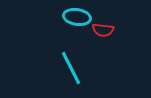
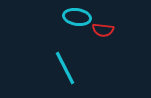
cyan line: moved 6 px left
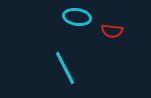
red semicircle: moved 9 px right, 1 px down
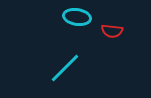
cyan line: rotated 72 degrees clockwise
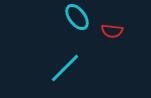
cyan ellipse: rotated 44 degrees clockwise
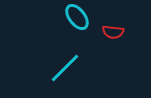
red semicircle: moved 1 px right, 1 px down
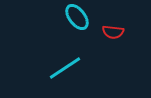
cyan line: rotated 12 degrees clockwise
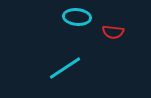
cyan ellipse: rotated 48 degrees counterclockwise
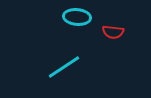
cyan line: moved 1 px left, 1 px up
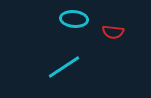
cyan ellipse: moved 3 px left, 2 px down
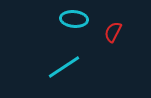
red semicircle: rotated 110 degrees clockwise
